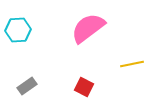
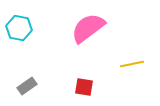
cyan hexagon: moved 1 px right, 2 px up; rotated 15 degrees clockwise
red square: rotated 18 degrees counterclockwise
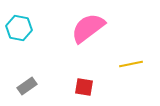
yellow line: moved 1 px left
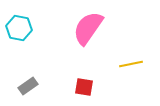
pink semicircle: rotated 18 degrees counterclockwise
gray rectangle: moved 1 px right
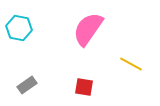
pink semicircle: moved 1 px down
yellow line: rotated 40 degrees clockwise
gray rectangle: moved 1 px left, 1 px up
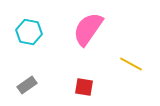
cyan hexagon: moved 10 px right, 4 px down
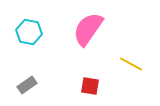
red square: moved 6 px right, 1 px up
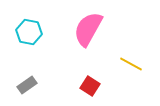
pink semicircle: rotated 6 degrees counterclockwise
red square: rotated 24 degrees clockwise
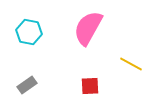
pink semicircle: moved 1 px up
red square: rotated 36 degrees counterclockwise
